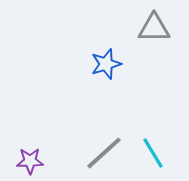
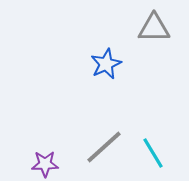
blue star: rotated 8 degrees counterclockwise
gray line: moved 6 px up
purple star: moved 15 px right, 3 px down
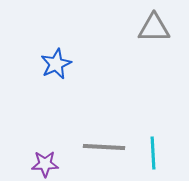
blue star: moved 50 px left
gray line: rotated 45 degrees clockwise
cyan line: rotated 28 degrees clockwise
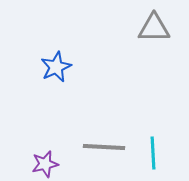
blue star: moved 3 px down
purple star: rotated 12 degrees counterclockwise
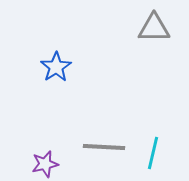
blue star: rotated 8 degrees counterclockwise
cyan line: rotated 16 degrees clockwise
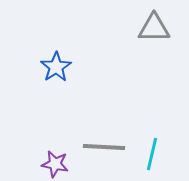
cyan line: moved 1 px left, 1 px down
purple star: moved 10 px right; rotated 24 degrees clockwise
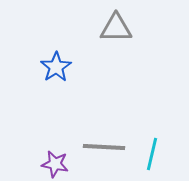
gray triangle: moved 38 px left
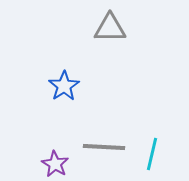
gray triangle: moved 6 px left
blue star: moved 8 px right, 19 px down
purple star: rotated 20 degrees clockwise
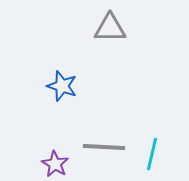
blue star: moved 2 px left; rotated 20 degrees counterclockwise
